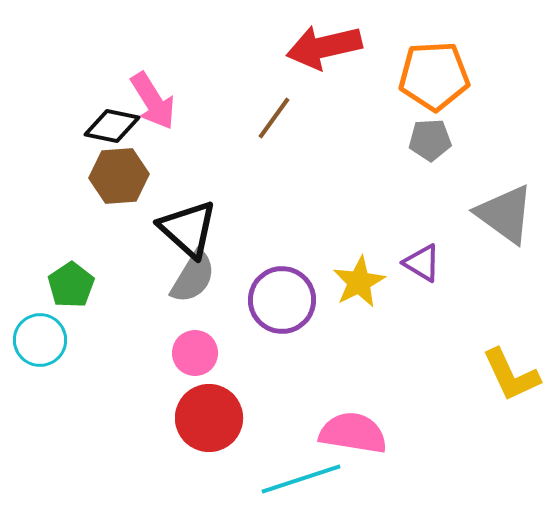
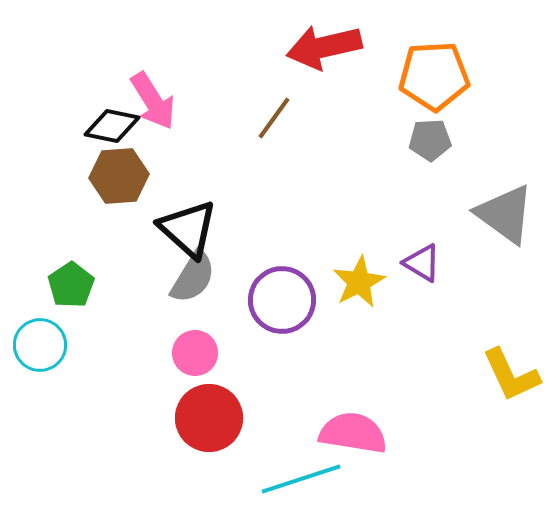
cyan circle: moved 5 px down
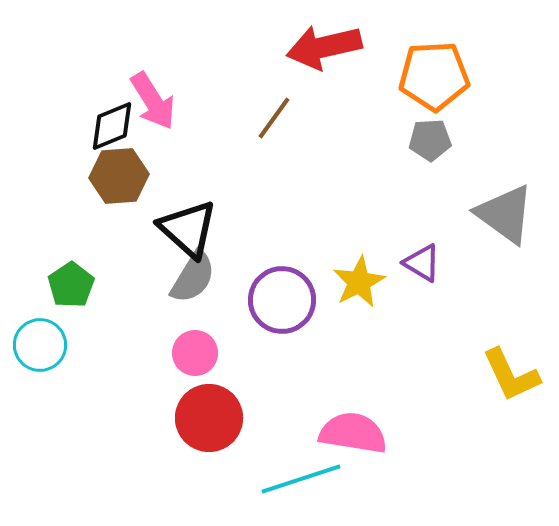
black diamond: rotated 34 degrees counterclockwise
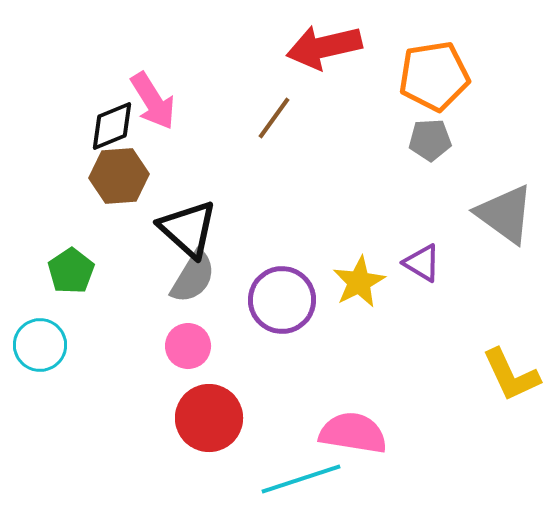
orange pentagon: rotated 6 degrees counterclockwise
green pentagon: moved 14 px up
pink circle: moved 7 px left, 7 px up
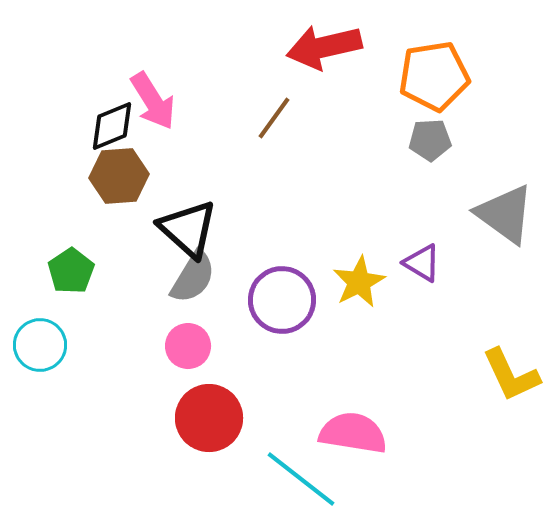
cyan line: rotated 56 degrees clockwise
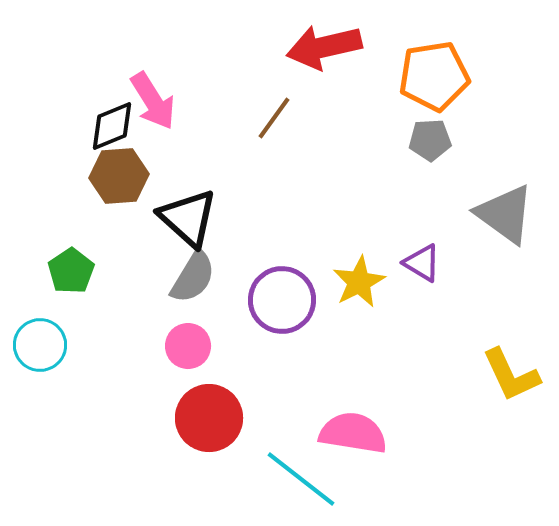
black triangle: moved 11 px up
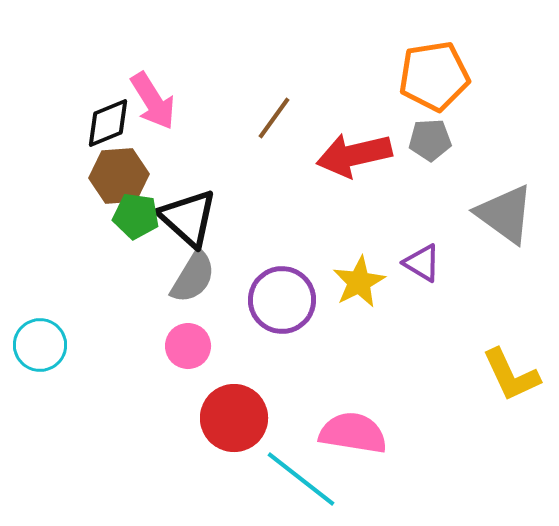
red arrow: moved 30 px right, 108 px down
black diamond: moved 4 px left, 3 px up
green pentagon: moved 65 px right, 55 px up; rotated 30 degrees counterclockwise
red circle: moved 25 px right
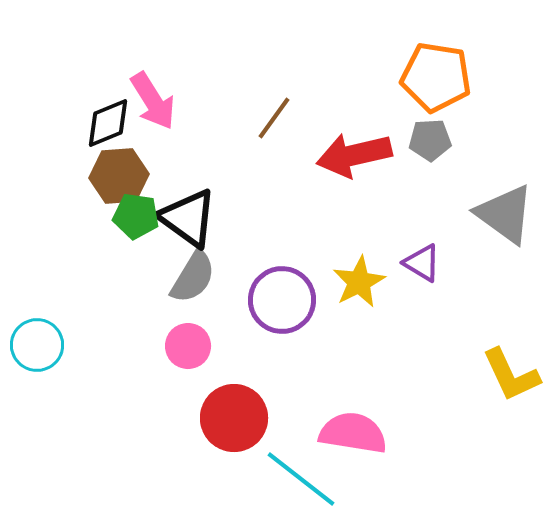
orange pentagon: moved 2 px right, 1 px down; rotated 18 degrees clockwise
black triangle: rotated 6 degrees counterclockwise
cyan circle: moved 3 px left
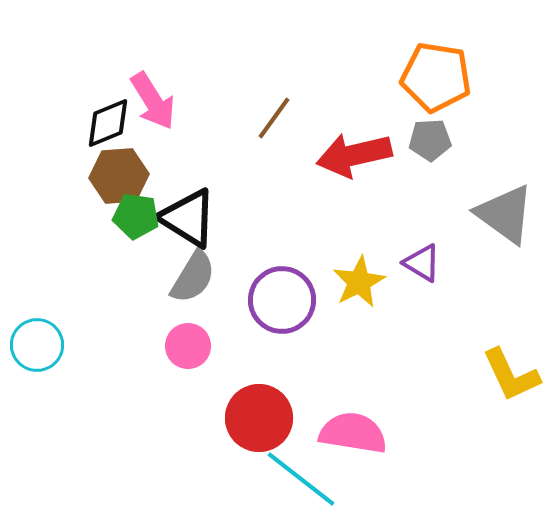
black triangle: rotated 4 degrees counterclockwise
red circle: moved 25 px right
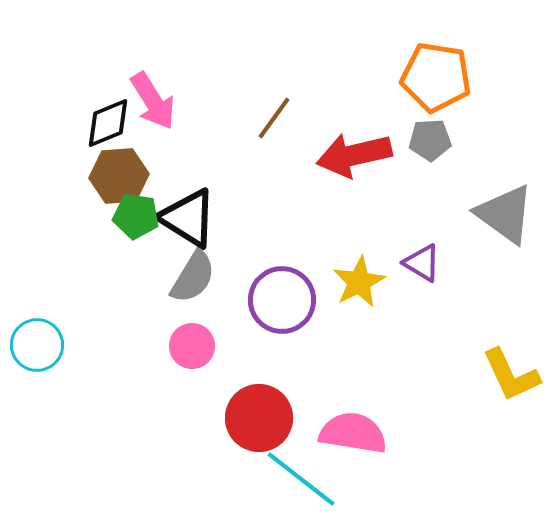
pink circle: moved 4 px right
